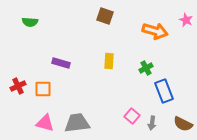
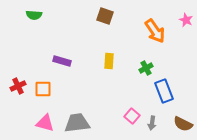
green semicircle: moved 4 px right, 7 px up
orange arrow: rotated 40 degrees clockwise
purple rectangle: moved 1 px right, 2 px up
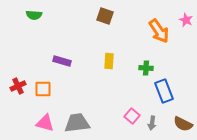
orange arrow: moved 4 px right
green cross: rotated 32 degrees clockwise
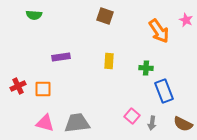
purple rectangle: moved 1 px left, 4 px up; rotated 24 degrees counterclockwise
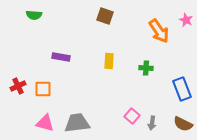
purple rectangle: rotated 18 degrees clockwise
blue rectangle: moved 18 px right, 2 px up
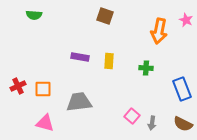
orange arrow: rotated 45 degrees clockwise
purple rectangle: moved 19 px right
gray trapezoid: moved 2 px right, 21 px up
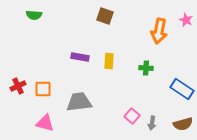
blue rectangle: rotated 35 degrees counterclockwise
brown semicircle: rotated 42 degrees counterclockwise
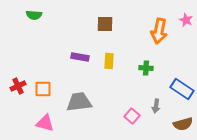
brown square: moved 8 px down; rotated 18 degrees counterclockwise
gray arrow: moved 4 px right, 17 px up
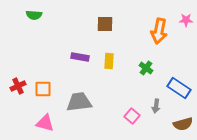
pink star: rotated 24 degrees counterclockwise
green cross: rotated 32 degrees clockwise
blue rectangle: moved 3 px left, 1 px up
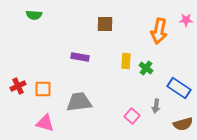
yellow rectangle: moved 17 px right
